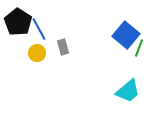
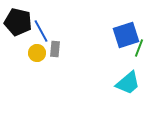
black pentagon: rotated 20 degrees counterclockwise
blue line: moved 2 px right, 2 px down
blue square: rotated 32 degrees clockwise
gray rectangle: moved 8 px left, 2 px down; rotated 21 degrees clockwise
cyan trapezoid: moved 8 px up
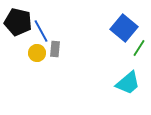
blue square: moved 2 px left, 7 px up; rotated 32 degrees counterclockwise
green line: rotated 12 degrees clockwise
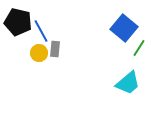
yellow circle: moved 2 px right
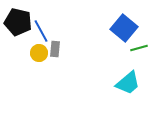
green line: rotated 42 degrees clockwise
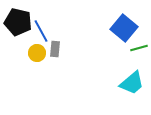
yellow circle: moved 2 px left
cyan trapezoid: moved 4 px right
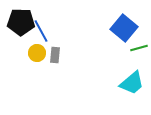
black pentagon: moved 3 px right; rotated 12 degrees counterclockwise
gray rectangle: moved 6 px down
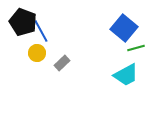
black pentagon: moved 2 px right; rotated 20 degrees clockwise
green line: moved 3 px left
gray rectangle: moved 7 px right, 8 px down; rotated 42 degrees clockwise
cyan trapezoid: moved 6 px left, 8 px up; rotated 12 degrees clockwise
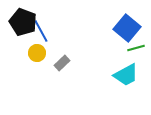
blue square: moved 3 px right
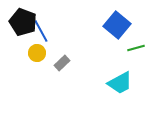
blue square: moved 10 px left, 3 px up
cyan trapezoid: moved 6 px left, 8 px down
